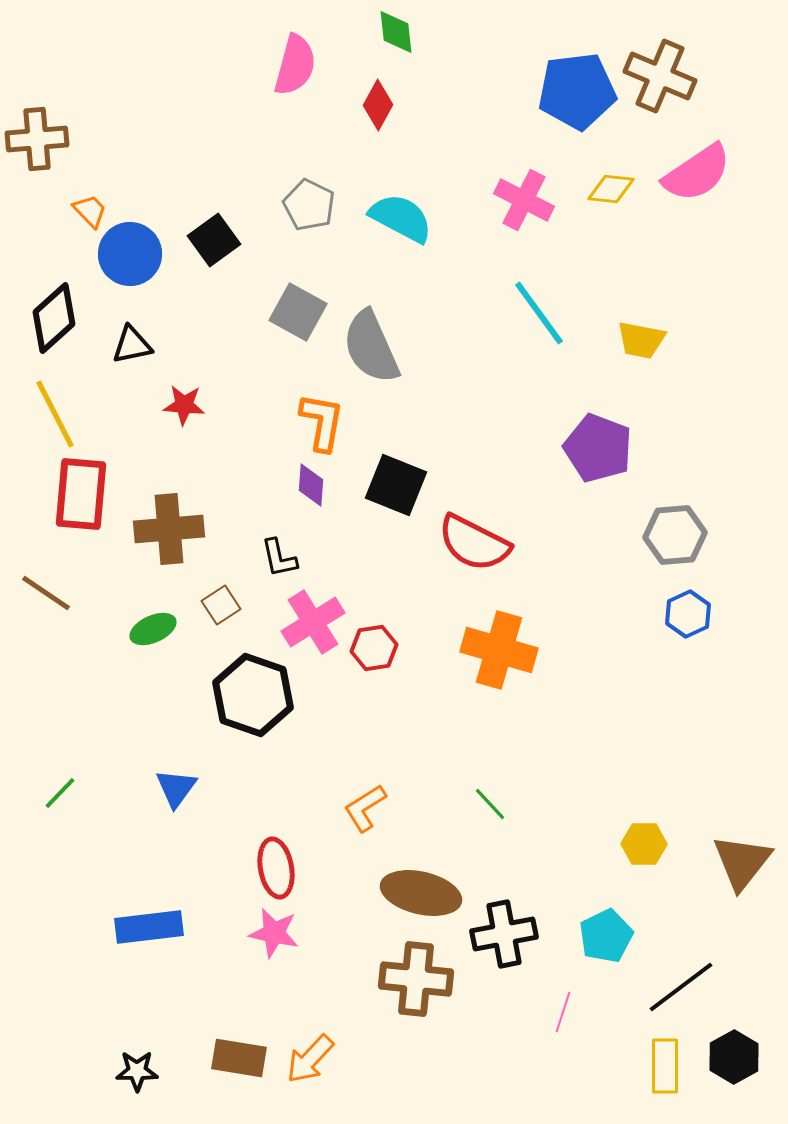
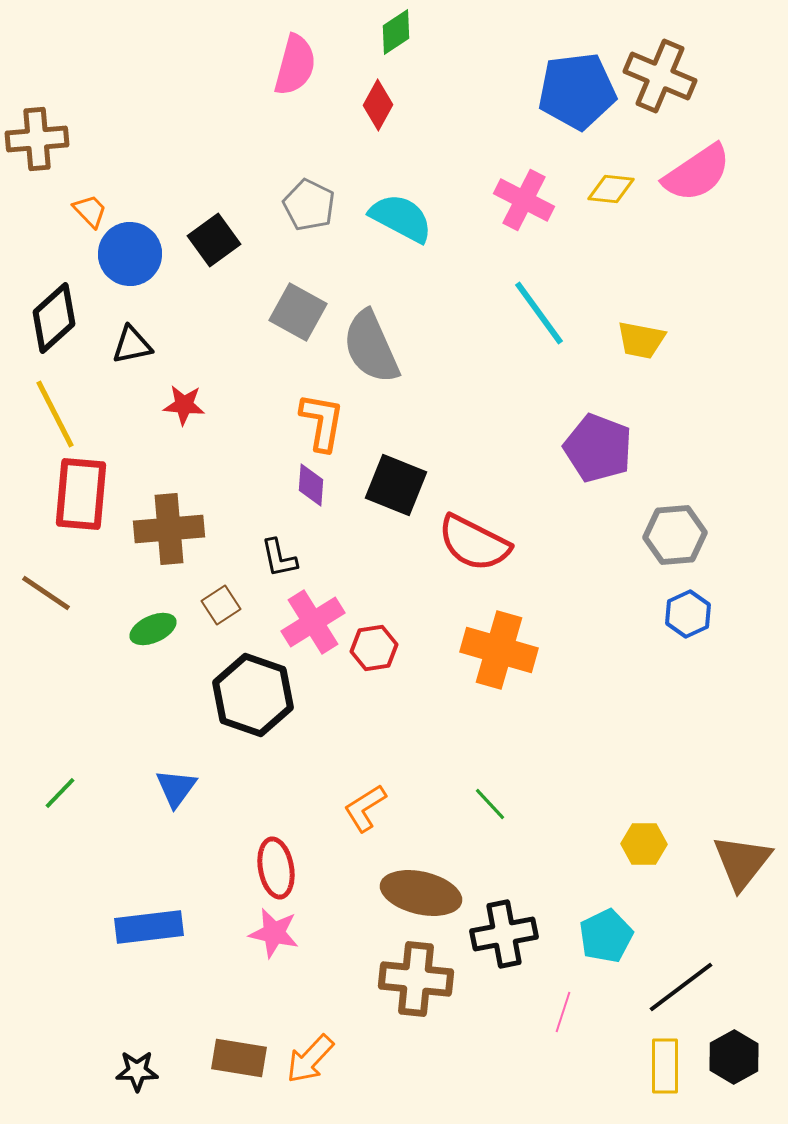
green diamond at (396, 32): rotated 63 degrees clockwise
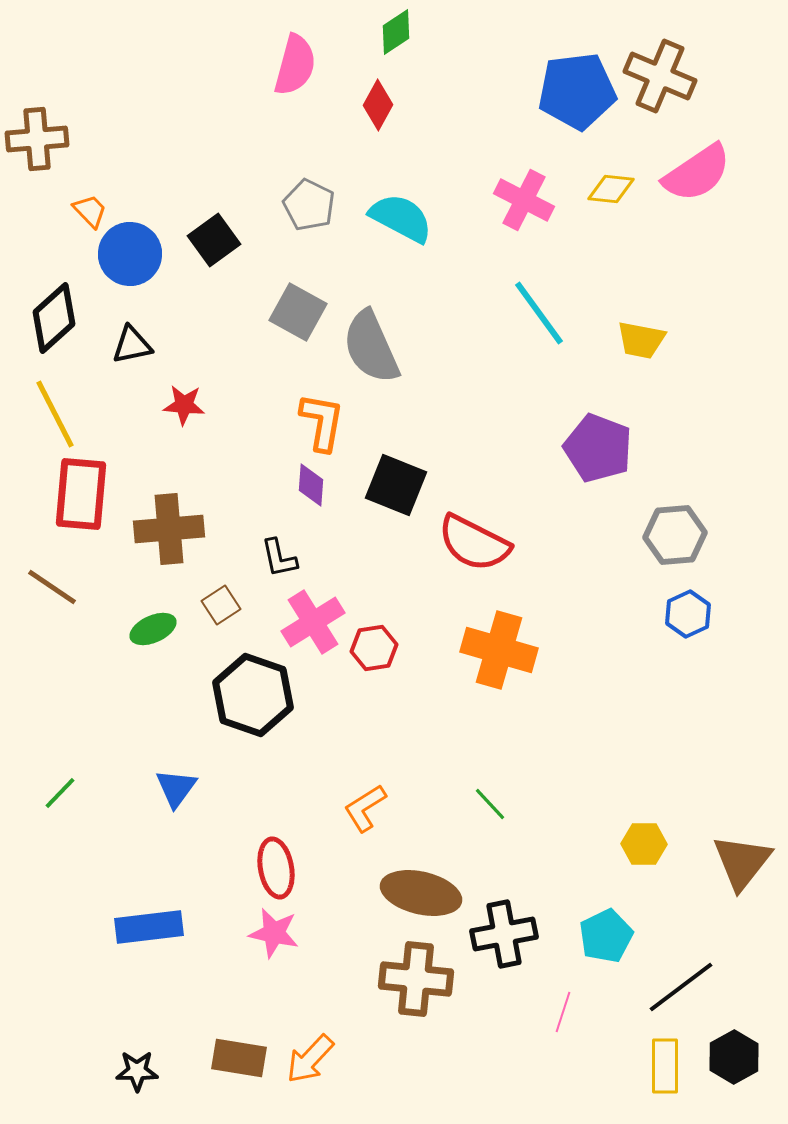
brown line at (46, 593): moved 6 px right, 6 px up
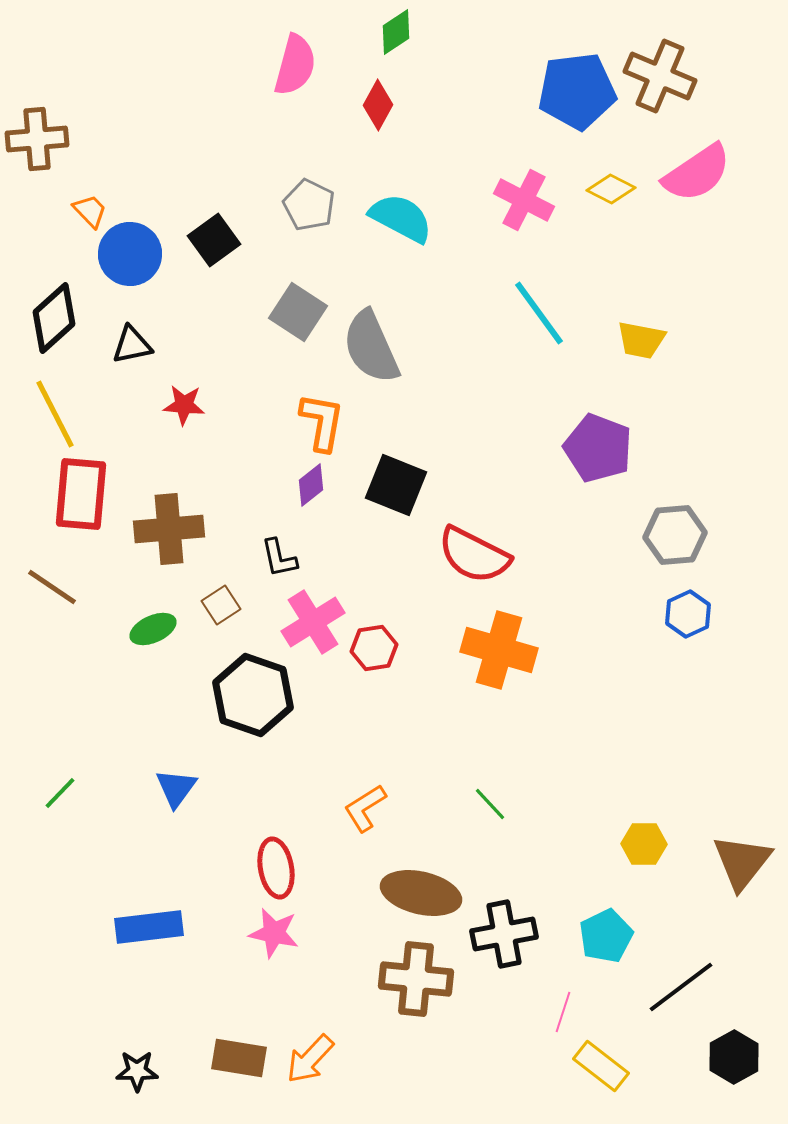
yellow diamond at (611, 189): rotated 21 degrees clockwise
gray square at (298, 312): rotated 4 degrees clockwise
purple diamond at (311, 485): rotated 48 degrees clockwise
red semicircle at (474, 543): moved 12 px down
yellow rectangle at (665, 1066): moved 64 px left; rotated 52 degrees counterclockwise
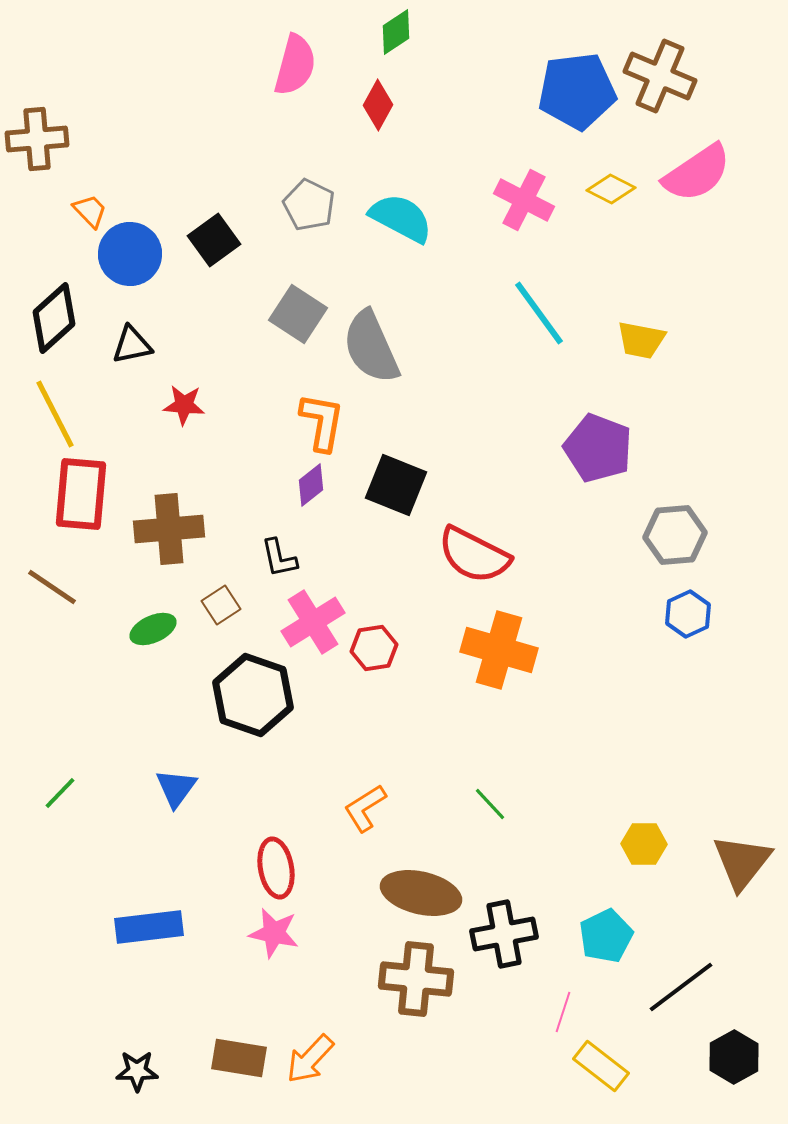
gray square at (298, 312): moved 2 px down
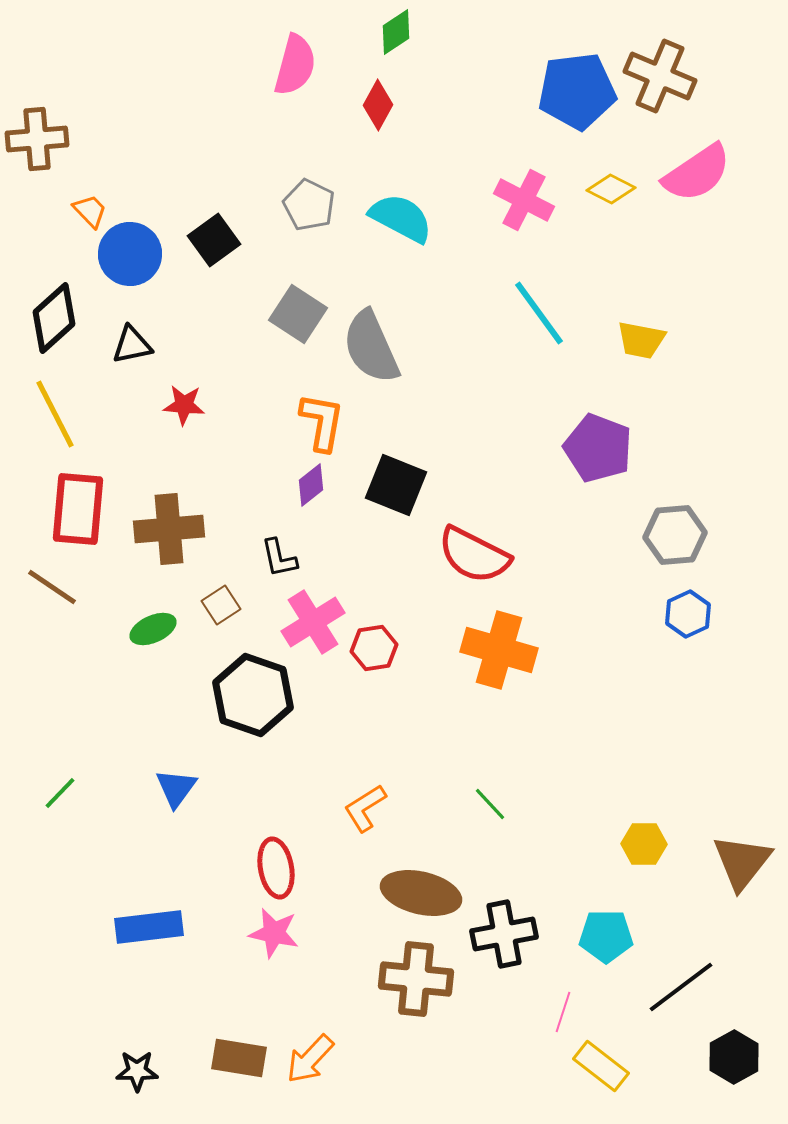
red rectangle at (81, 494): moved 3 px left, 15 px down
cyan pentagon at (606, 936): rotated 26 degrees clockwise
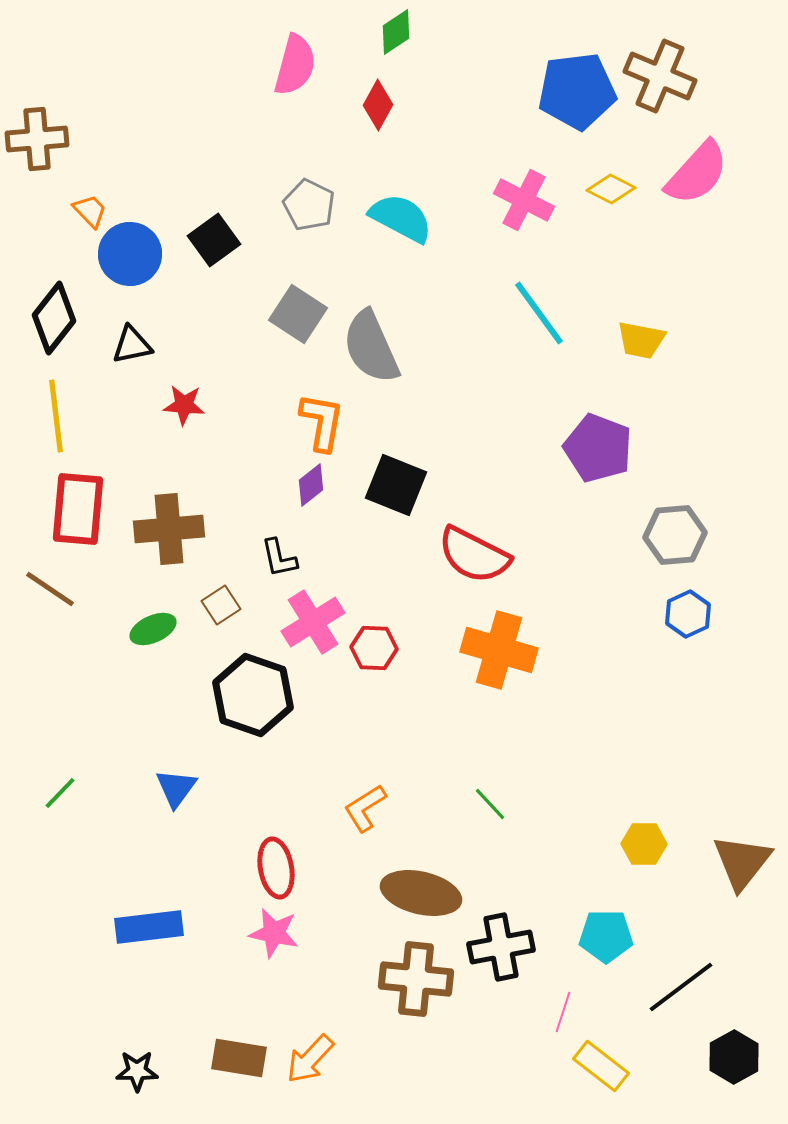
pink semicircle at (697, 173): rotated 14 degrees counterclockwise
black diamond at (54, 318): rotated 10 degrees counterclockwise
yellow line at (55, 414): moved 1 px right, 2 px down; rotated 20 degrees clockwise
brown line at (52, 587): moved 2 px left, 2 px down
red hexagon at (374, 648): rotated 12 degrees clockwise
black cross at (504, 934): moved 3 px left, 13 px down
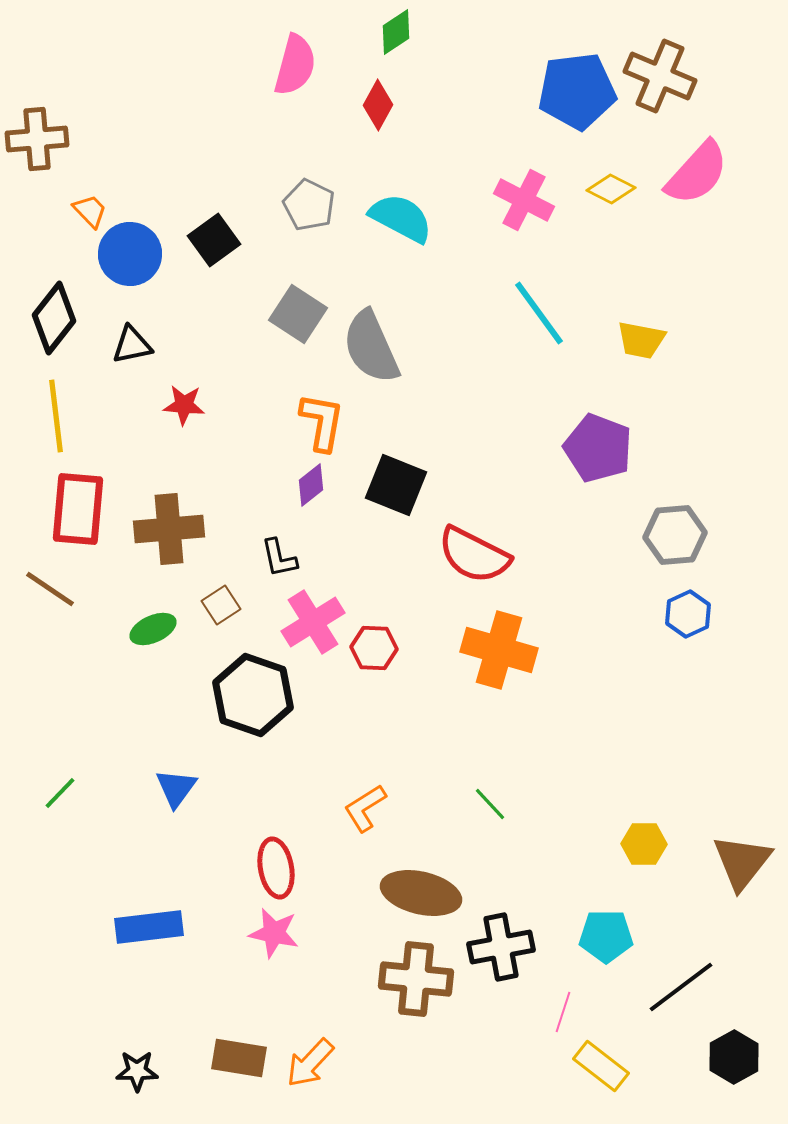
orange arrow at (310, 1059): moved 4 px down
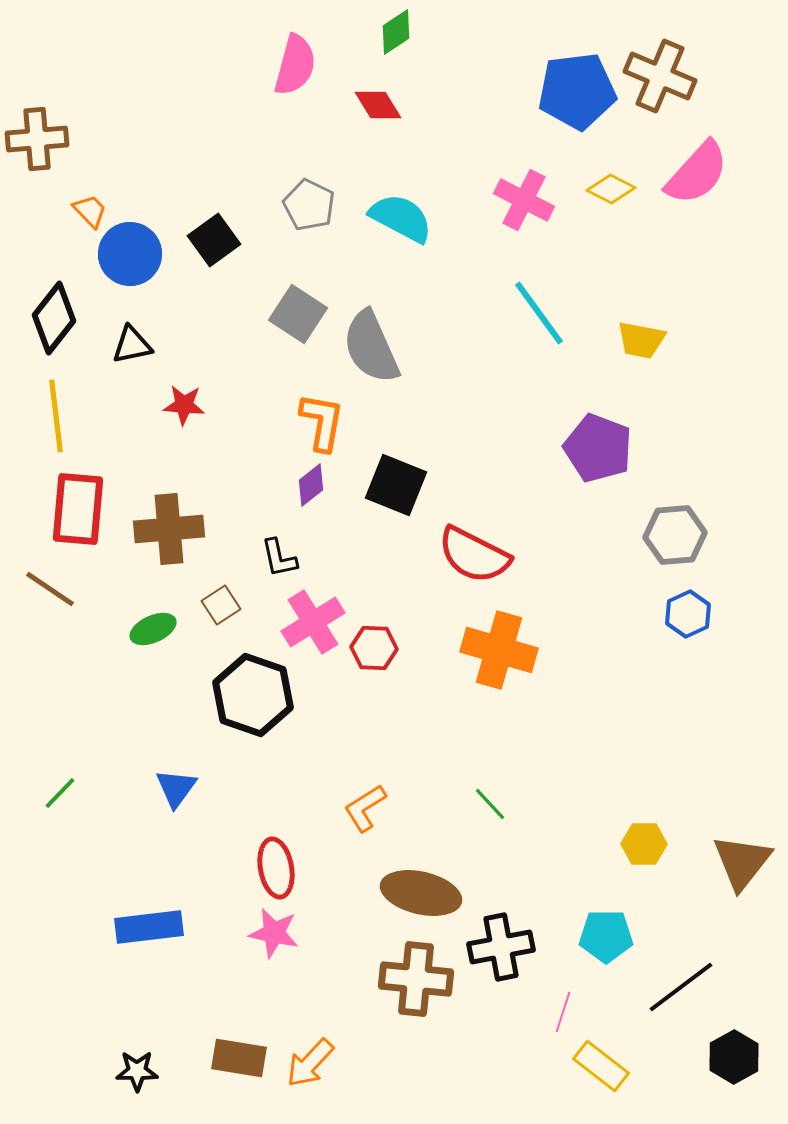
red diamond at (378, 105): rotated 60 degrees counterclockwise
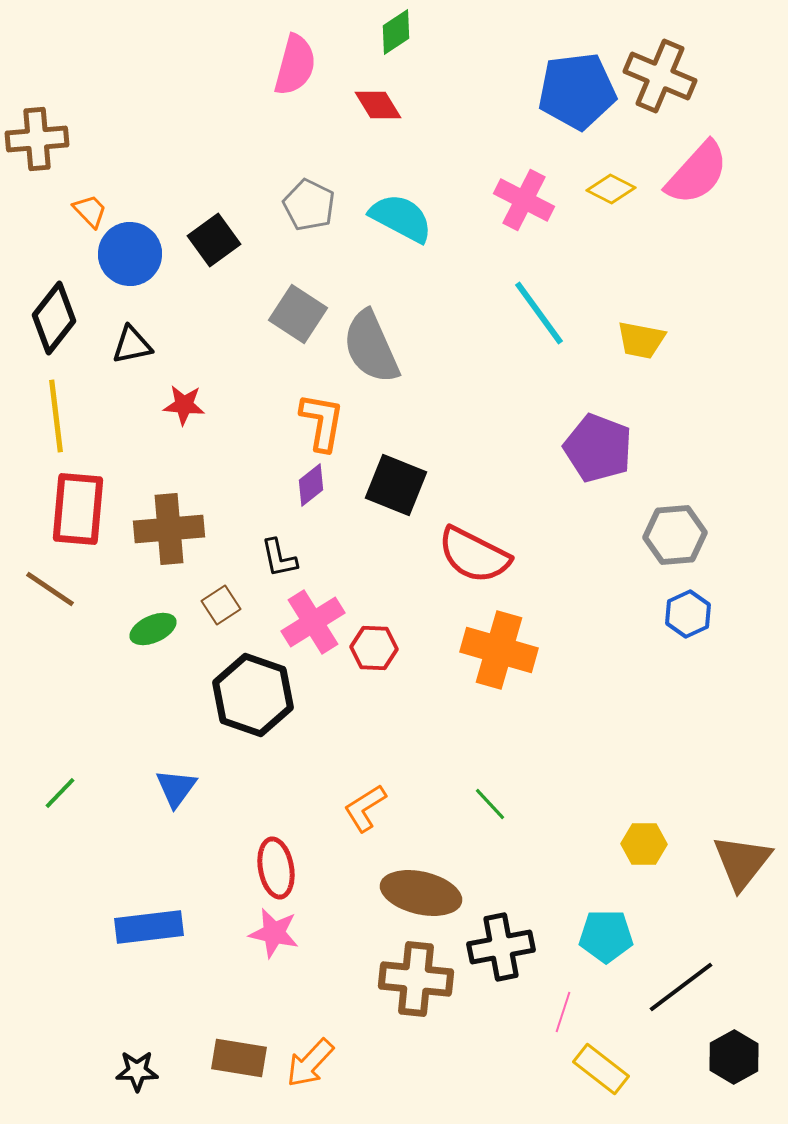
yellow rectangle at (601, 1066): moved 3 px down
